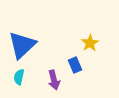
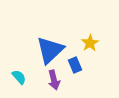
blue triangle: moved 28 px right, 5 px down
cyan semicircle: rotated 126 degrees clockwise
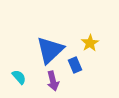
purple arrow: moved 1 px left, 1 px down
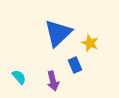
yellow star: rotated 18 degrees counterclockwise
blue triangle: moved 8 px right, 17 px up
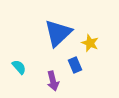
cyan semicircle: moved 10 px up
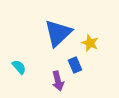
purple arrow: moved 5 px right
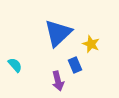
yellow star: moved 1 px right, 1 px down
cyan semicircle: moved 4 px left, 2 px up
